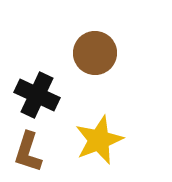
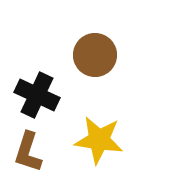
brown circle: moved 2 px down
yellow star: rotated 30 degrees clockwise
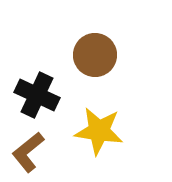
yellow star: moved 9 px up
brown L-shape: rotated 33 degrees clockwise
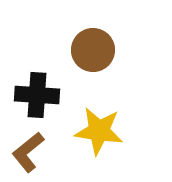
brown circle: moved 2 px left, 5 px up
black cross: rotated 21 degrees counterclockwise
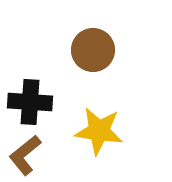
black cross: moved 7 px left, 7 px down
brown L-shape: moved 3 px left, 3 px down
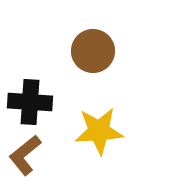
brown circle: moved 1 px down
yellow star: rotated 12 degrees counterclockwise
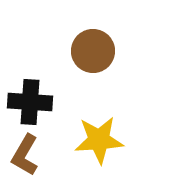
yellow star: moved 9 px down
brown L-shape: rotated 21 degrees counterclockwise
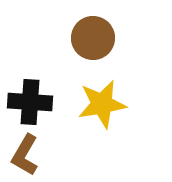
brown circle: moved 13 px up
yellow star: moved 3 px right, 36 px up; rotated 6 degrees counterclockwise
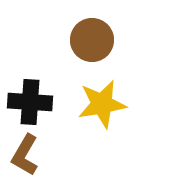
brown circle: moved 1 px left, 2 px down
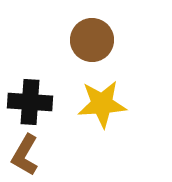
yellow star: rotated 6 degrees clockwise
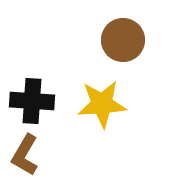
brown circle: moved 31 px right
black cross: moved 2 px right, 1 px up
